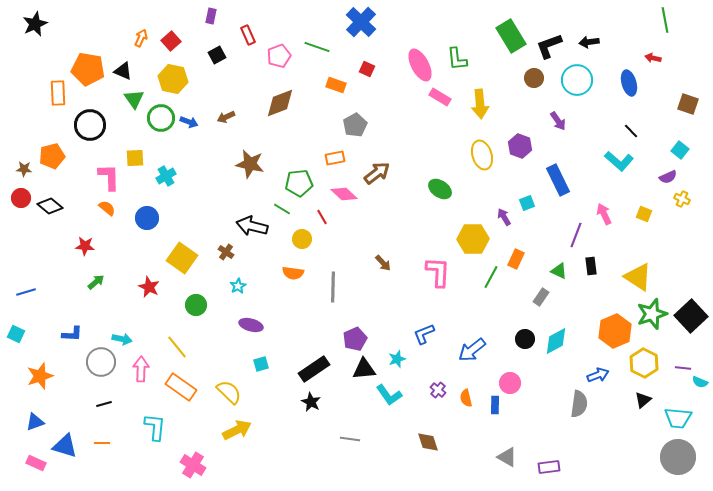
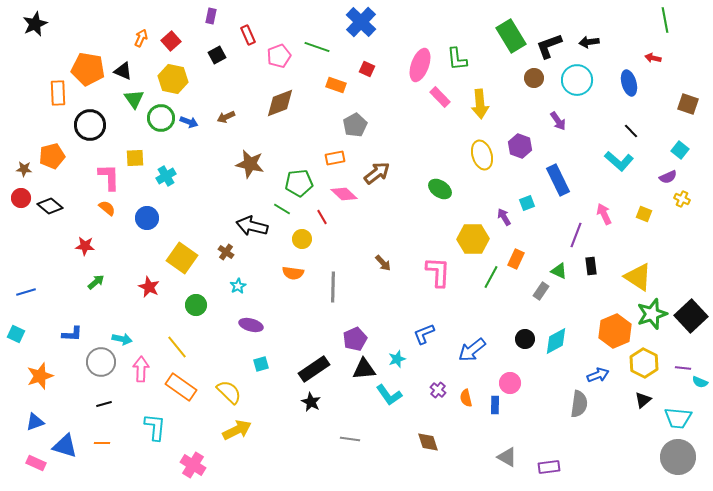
pink ellipse at (420, 65): rotated 48 degrees clockwise
pink rectangle at (440, 97): rotated 15 degrees clockwise
gray rectangle at (541, 297): moved 6 px up
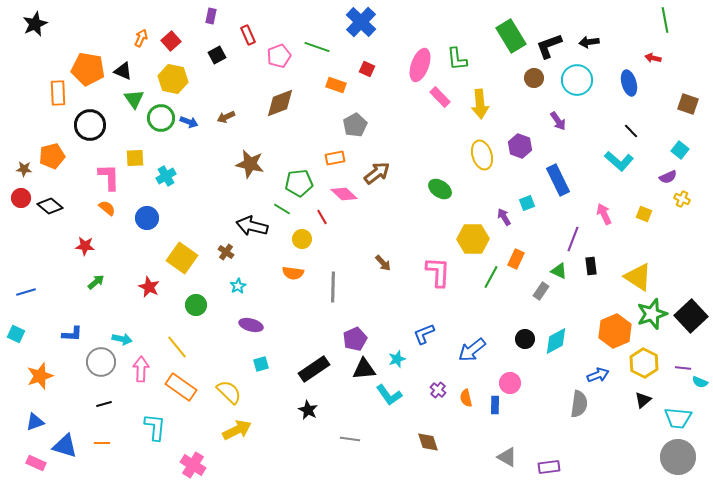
purple line at (576, 235): moved 3 px left, 4 px down
black star at (311, 402): moved 3 px left, 8 px down
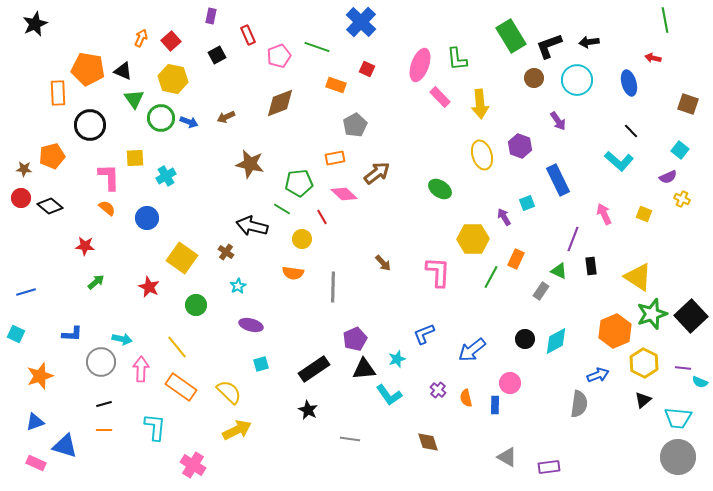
orange line at (102, 443): moved 2 px right, 13 px up
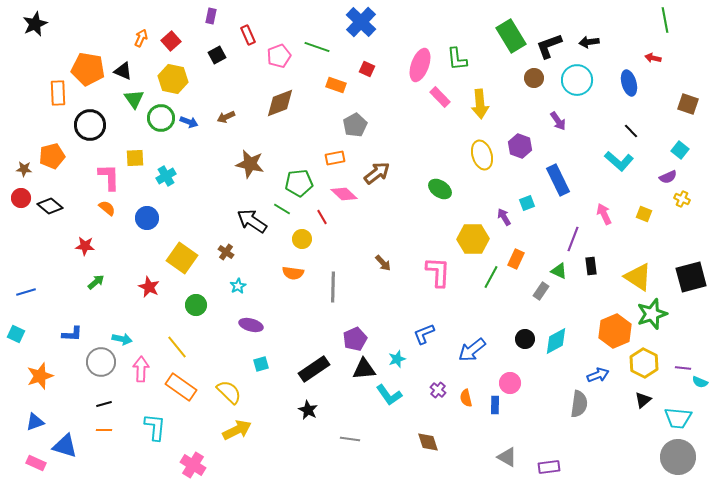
black arrow at (252, 226): moved 5 px up; rotated 20 degrees clockwise
black square at (691, 316): moved 39 px up; rotated 28 degrees clockwise
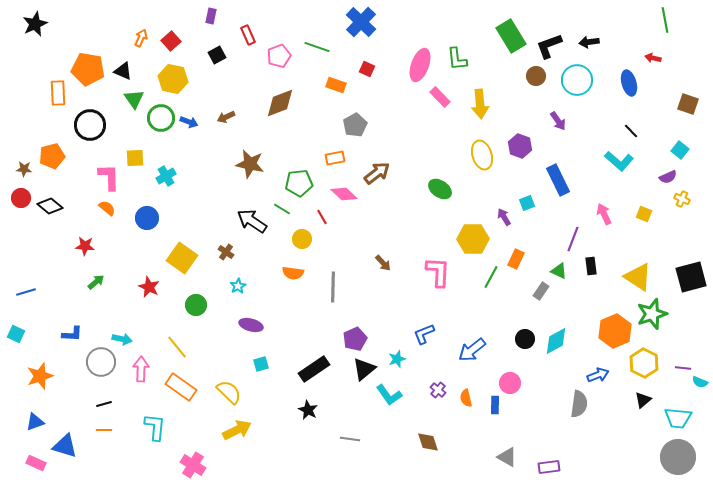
brown circle at (534, 78): moved 2 px right, 2 px up
black triangle at (364, 369): rotated 35 degrees counterclockwise
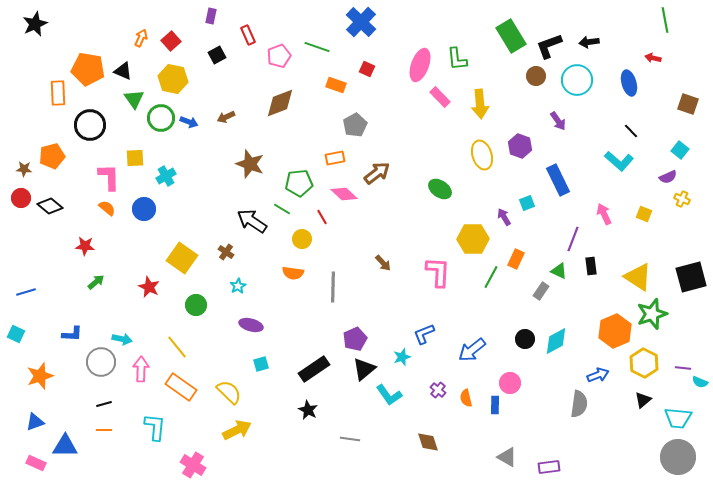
brown star at (250, 164): rotated 8 degrees clockwise
blue circle at (147, 218): moved 3 px left, 9 px up
cyan star at (397, 359): moved 5 px right, 2 px up
blue triangle at (65, 446): rotated 16 degrees counterclockwise
